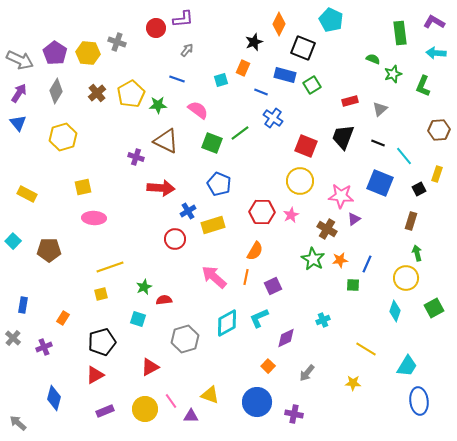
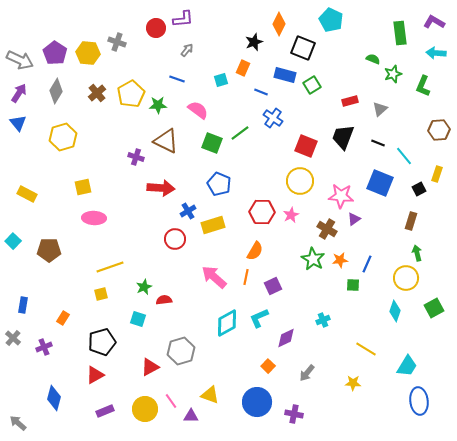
gray hexagon at (185, 339): moved 4 px left, 12 px down
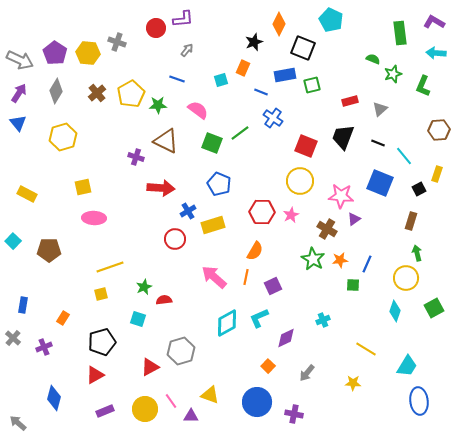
blue rectangle at (285, 75): rotated 25 degrees counterclockwise
green square at (312, 85): rotated 18 degrees clockwise
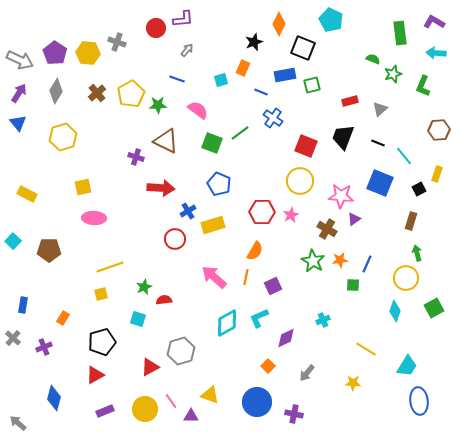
green star at (313, 259): moved 2 px down
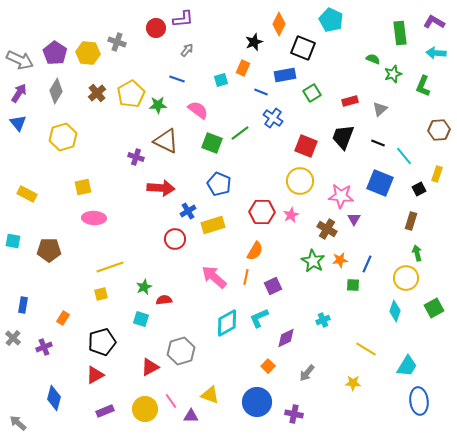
green square at (312, 85): moved 8 px down; rotated 18 degrees counterclockwise
purple triangle at (354, 219): rotated 24 degrees counterclockwise
cyan square at (13, 241): rotated 35 degrees counterclockwise
cyan square at (138, 319): moved 3 px right
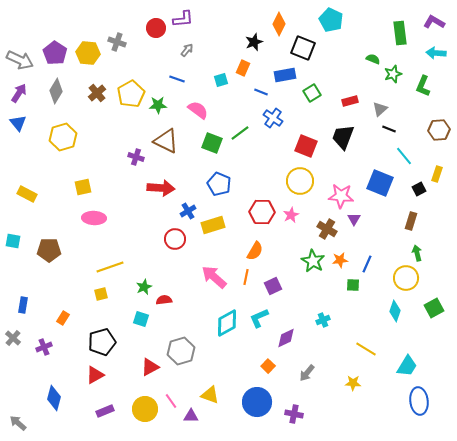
black line at (378, 143): moved 11 px right, 14 px up
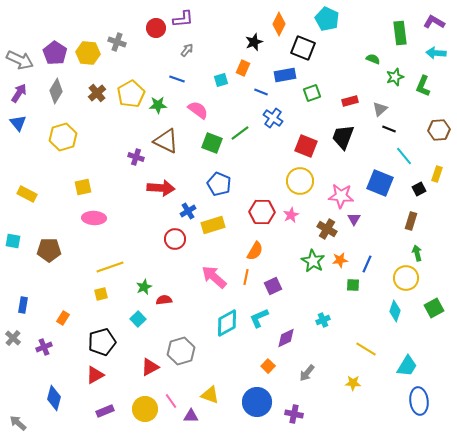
cyan pentagon at (331, 20): moved 4 px left, 1 px up
green star at (393, 74): moved 2 px right, 3 px down
green square at (312, 93): rotated 12 degrees clockwise
cyan square at (141, 319): moved 3 px left; rotated 28 degrees clockwise
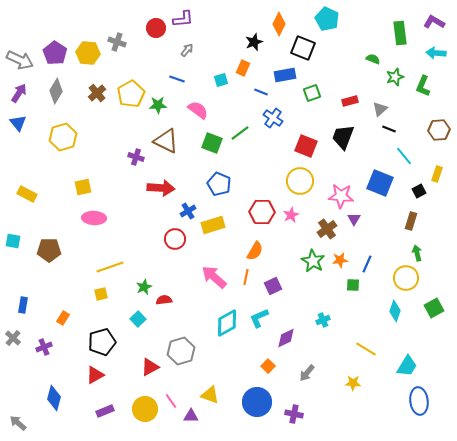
black square at (419, 189): moved 2 px down
brown cross at (327, 229): rotated 24 degrees clockwise
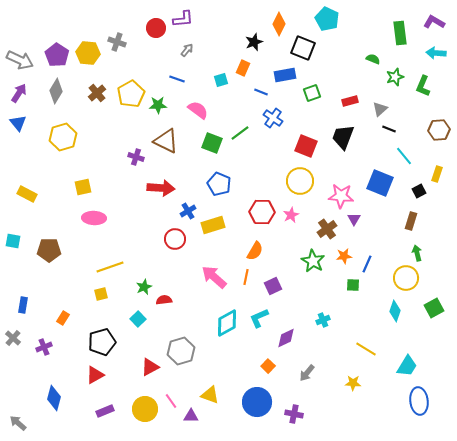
purple pentagon at (55, 53): moved 2 px right, 2 px down
orange star at (340, 260): moved 4 px right, 4 px up
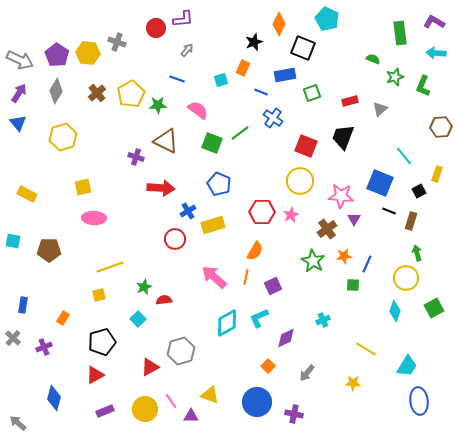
black line at (389, 129): moved 82 px down
brown hexagon at (439, 130): moved 2 px right, 3 px up
yellow square at (101, 294): moved 2 px left, 1 px down
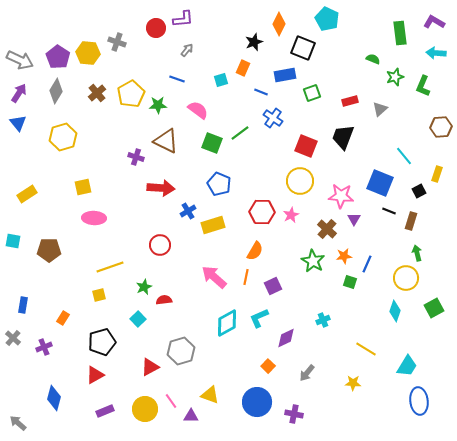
purple pentagon at (57, 55): moved 1 px right, 2 px down
yellow rectangle at (27, 194): rotated 60 degrees counterclockwise
brown cross at (327, 229): rotated 12 degrees counterclockwise
red circle at (175, 239): moved 15 px left, 6 px down
green square at (353, 285): moved 3 px left, 3 px up; rotated 16 degrees clockwise
